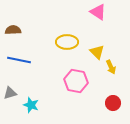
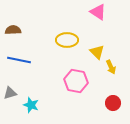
yellow ellipse: moved 2 px up
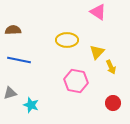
yellow triangle: rotated 28 degrees clockwise
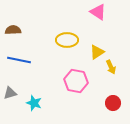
yellow triangle: rotated 14 degrees clockwise
cyan star: moved 3 px right, 2 px up
